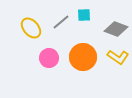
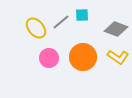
cyan square: moved 2 px left
yellow ellipse: moved 5 px right
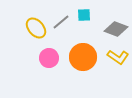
cyan square: moved 2 px right
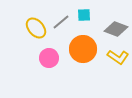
orange circle: moved 8 px up
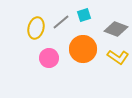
cyan square: rotated 16 degrees counterclockwise
yellow ellipse: rotated 55 degrees clockwise
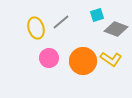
cyan square: moved 13 px right
yellow ellipse: rotated 30 degrees counterclockwise
orange circle: moved 12 px down
yellow L-shape: moved 7 px left, 2 px down
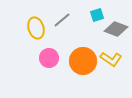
gray line: moved 1 px right, 2 px up
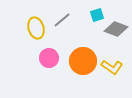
yellow L-shape: moved 1 px right, 8 px down
